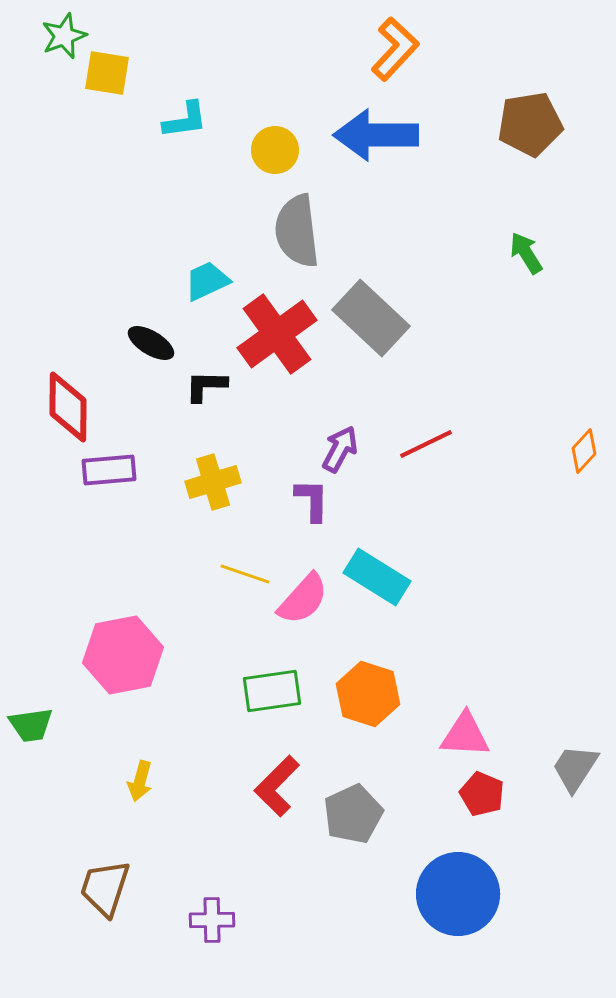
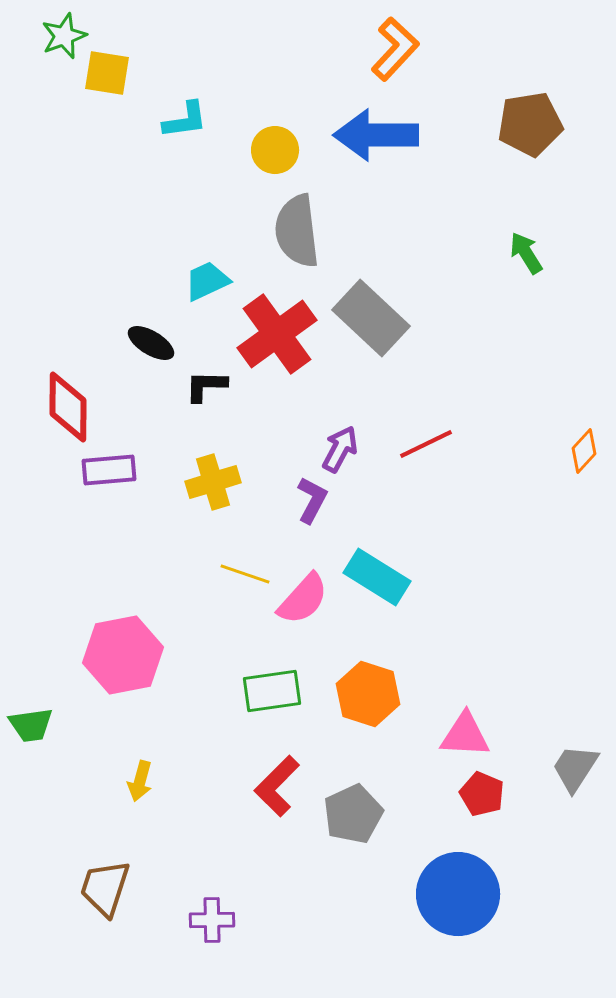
purple L-shape: rotated 27 degrees clockwise
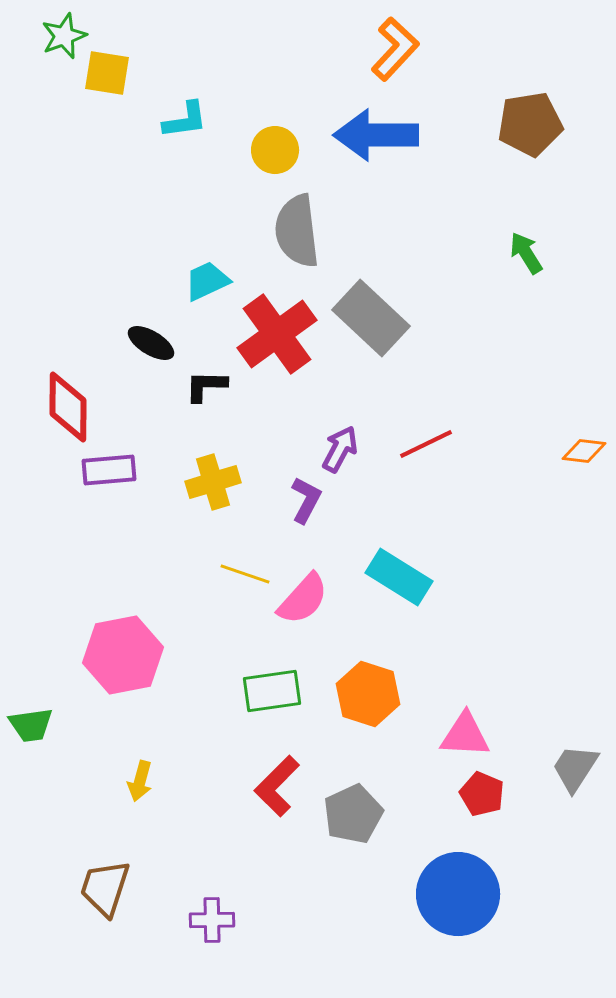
orange diamond: rotated 54 degrees clockwise
purple L-shape: moved 6 px left
cyan rectangle: moved 22 px right
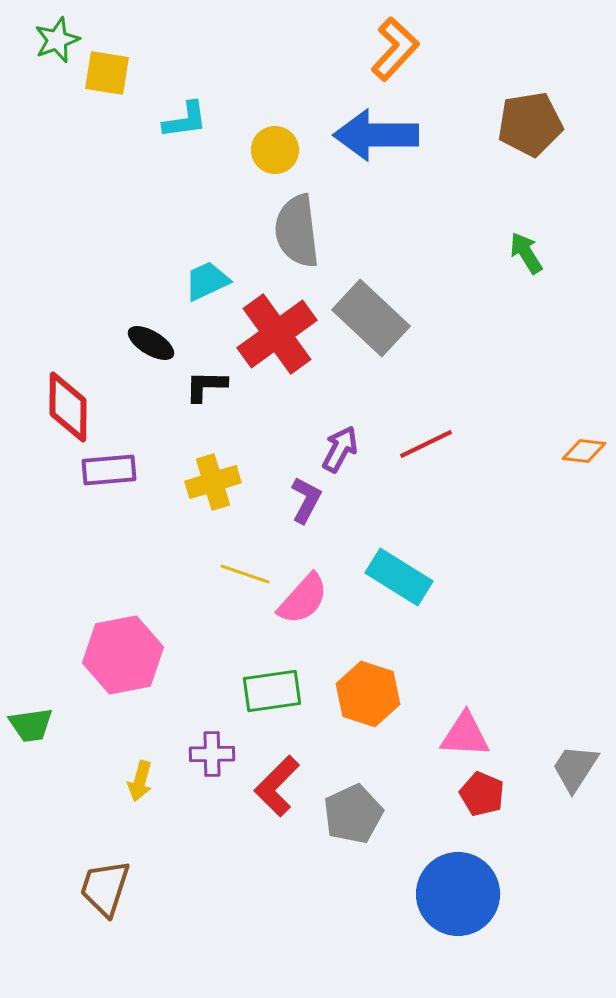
green star: moved 7 px left, 4 px down
purple cross: moved 166 px up
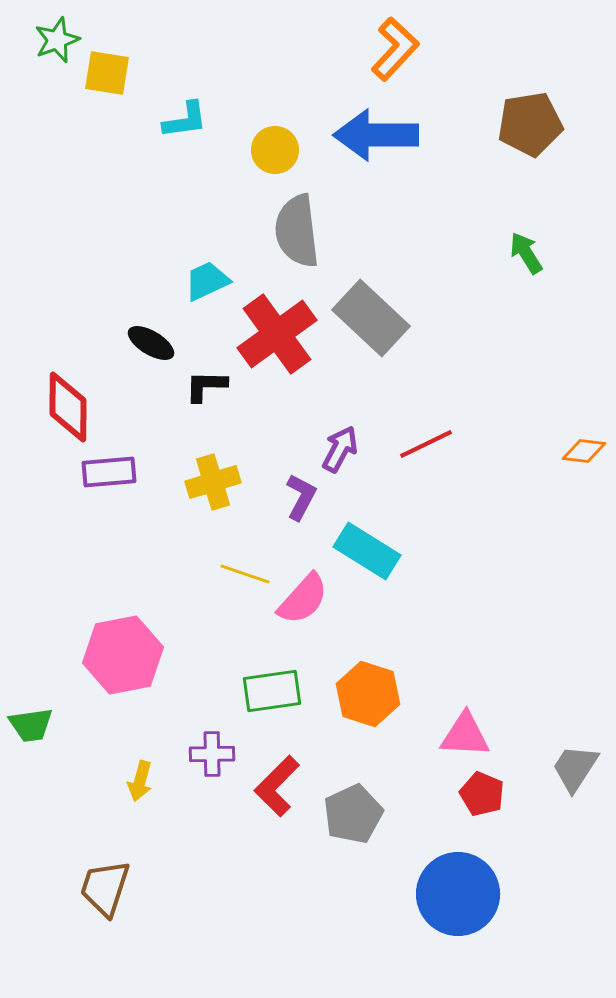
purple rectangle: moved 2 px down
purple L-shape: moved 5 px left, 3 px up
cyan rectangle: moved 32 px left, 26 px up
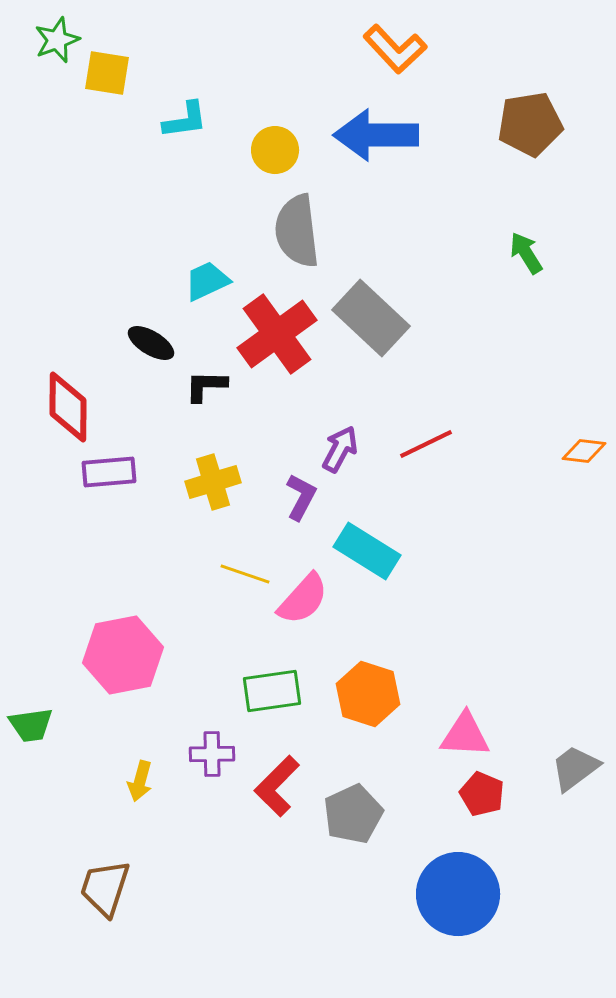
orange L-shape: rotated 94 degrees clockwise
gray trapezoid: rotated 20 degrees clockwise
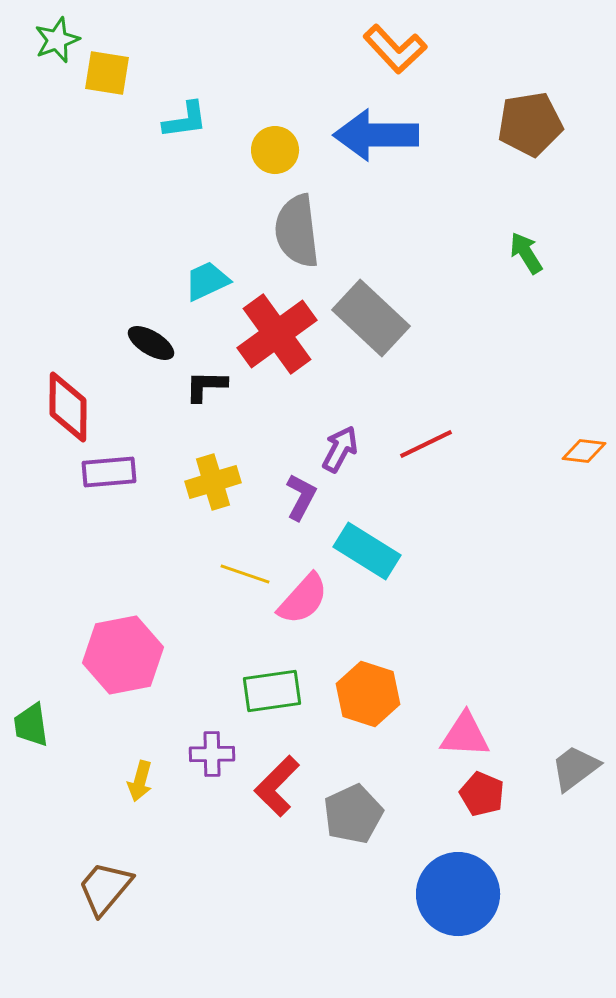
green trapezoid: rotated 90 degrees clockwise
brown trapezoid: rotated 22 degrees clockwise
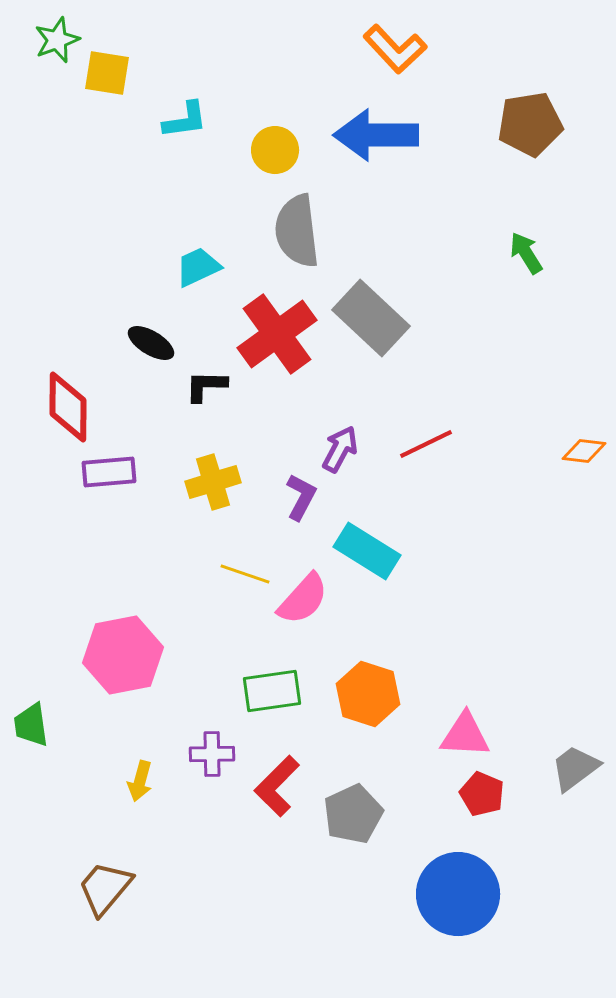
cyan trapezoid: moved 9 px left, 14 px up
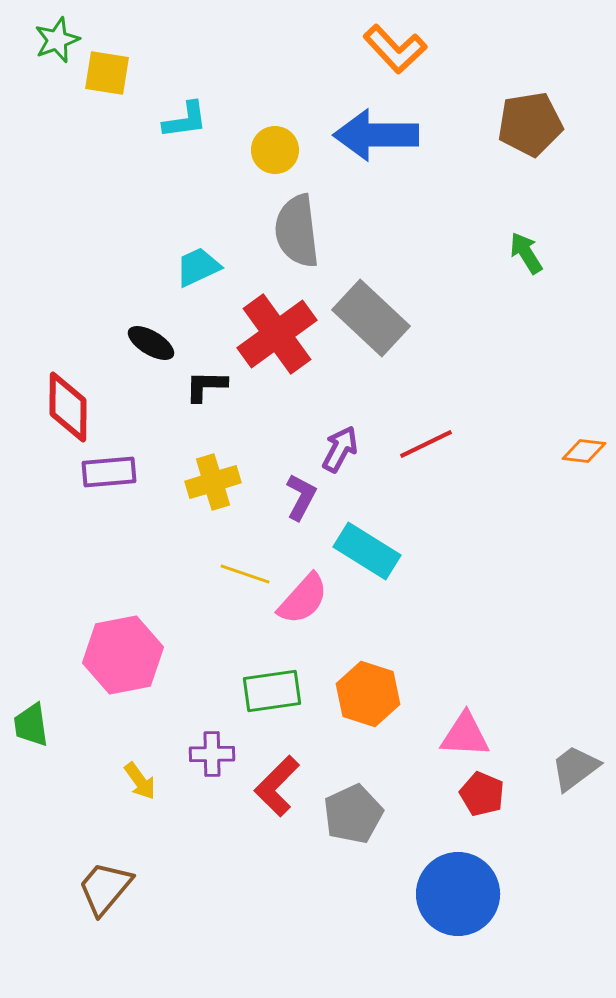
yellow arrow: rotated 51 degrees counterclockwise
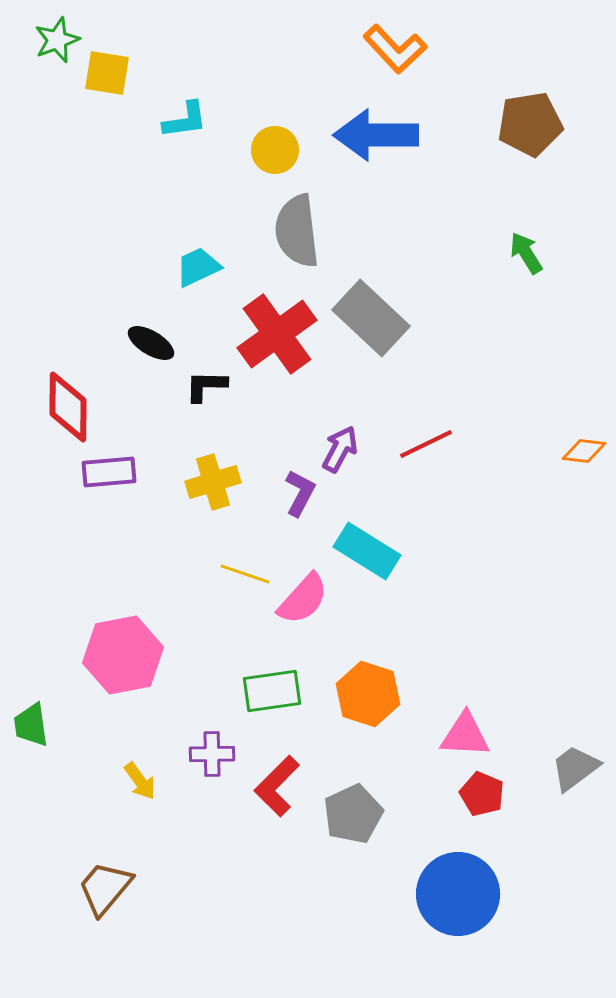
purple L-shape: moved 1 px left, 4 px up
